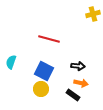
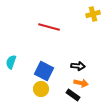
red line: moved 12 px up
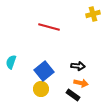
blue square: rotated 24 degrees clockwise
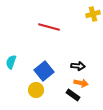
yellow circle: moved 5 px left, 1 px down
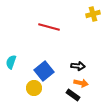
yellow circle: moved 2 px left, 2 px up
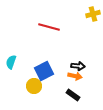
blue square: rotated 12 degrees clockwise
orange arrow: moved 6 px left, 7 px up
yellow circle: moved 2 px up
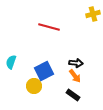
black arrow: moved 2 px left, 3 px up
orange arrow: rotated 40 degrees clockwise
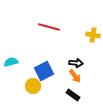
yellow cross: moved 21 px down; rotated 24 degrees clockwise
cyan semicircle: rotated 56 degrees clockwise
yellow circle: moved 1 px left
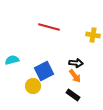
cyan semicircle: moved 1 px right, 2 px up
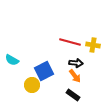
red line: moved 21 px right, 15 px down
yellow cross: moved 10 px down
cyan semicircle: rotated 136 degrees counterclockwise
yellow circle: moved 1 px left, 1 px up
